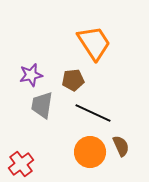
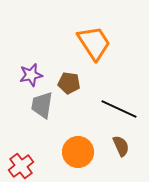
brown pentagon: moved 4 px left, 3 px down; rotated 15 degrees clockwise
black line: moved 26 px right, 4 px up
orange circle: moved 12 px left
red cross: moved 2 px down
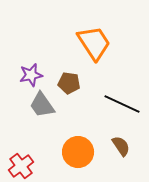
gray trapezoid: rotated 44 degrees counterclockwise
black line: moved 3 px right, 5 px up
brown semicircle: rotated 10 degrees counterclockwise
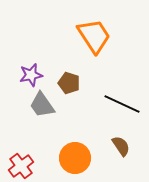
orange trapezoid: moved 7 px up
brown pentagon: rotated 10 degrees clockwise
orange circle: moved 3 px left, 6 px down
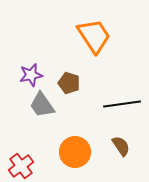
black line: rotated 33 degrees counterclockwise
orange circle: moved 6 px up
